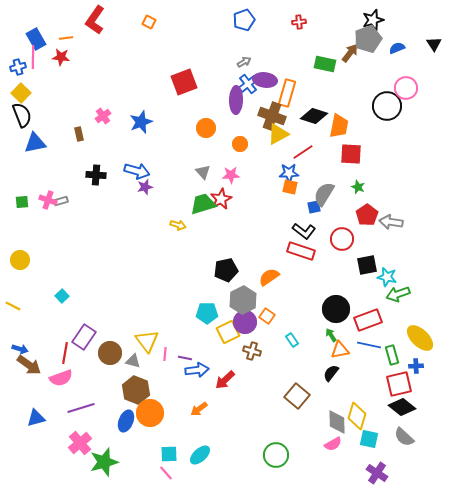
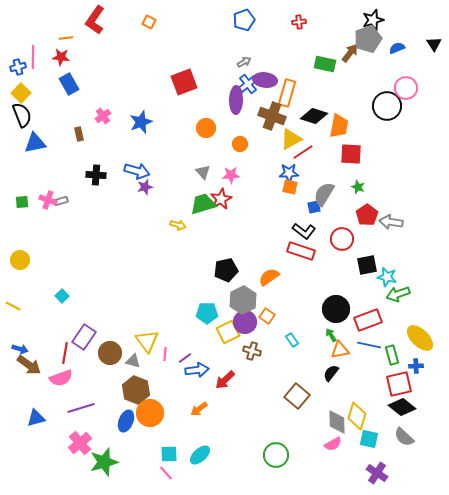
blue rectangle at (36, 39): moved 33 px right, 45 px down
yellow triangle at (278, 134): moved 13 px right, 5 px down
purple line at (185, 358): rotated 48 degrees counterclockwise
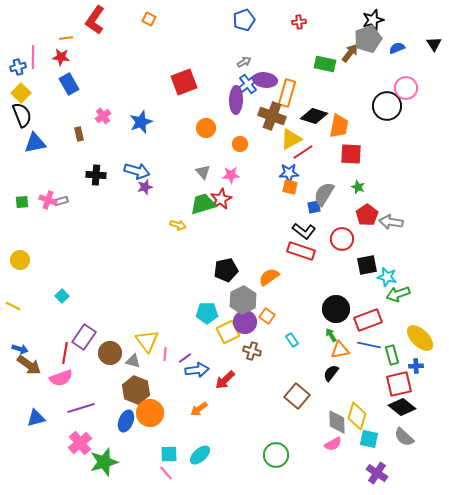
orange square at (149, 22): moved 3 px up
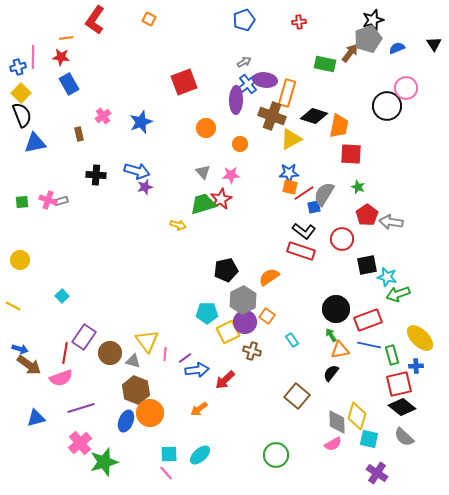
red line at (303, 152): moved 1 px right, 41 px down
